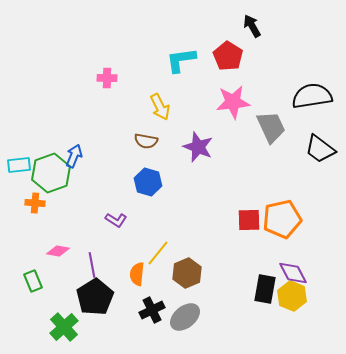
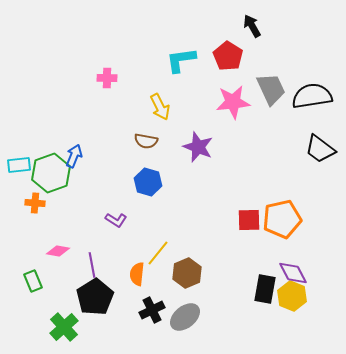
gray trapezoid: moved 38 px up
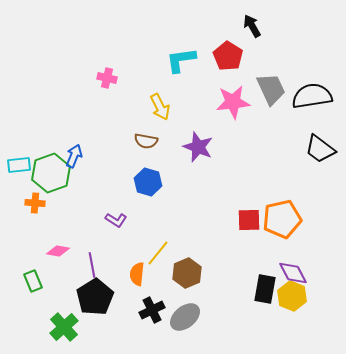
pink cross: rotated 12 degrees clockwise
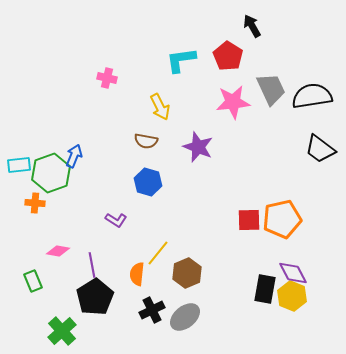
green cross: moved 2 px left, 4 px down
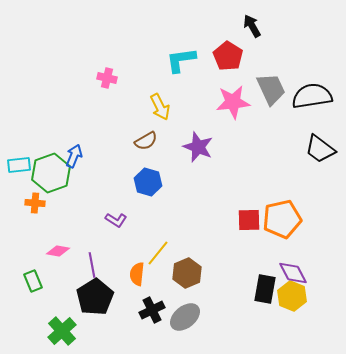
brown semicircle: rotated 40 degrees counterclockwise
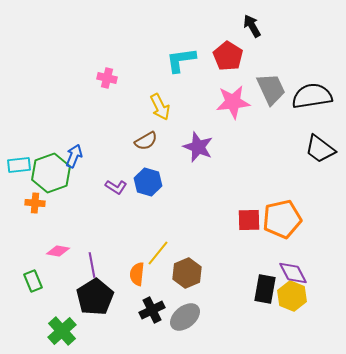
purple L-shape: moved 33 px up
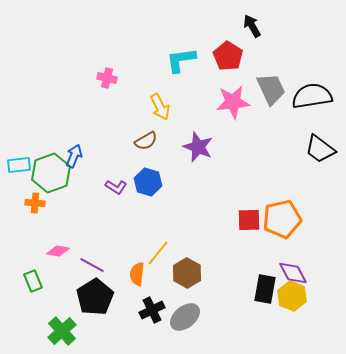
purple line: rotated 50 degrees counterclockwise
brown hexagon: rotated 8 degrees counterclockwise
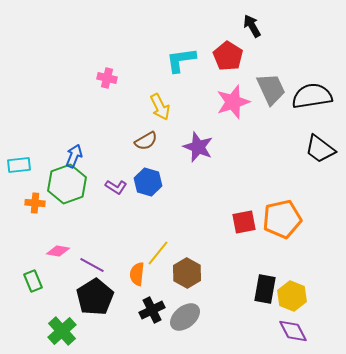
pink star: rotated 12 degrees counterclockwise
green hexagon: moved 16 px right, 11 px down
red square: moved 5 px left, 2 px down; rotated 10 degrees counterclockwise
purple diamond: moved 58 px down
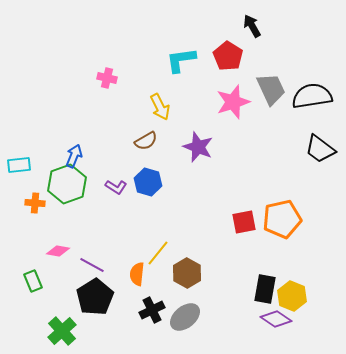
purple diamond: moved 17 px left, 12 px up; rotated 28 degrees counterclockwise
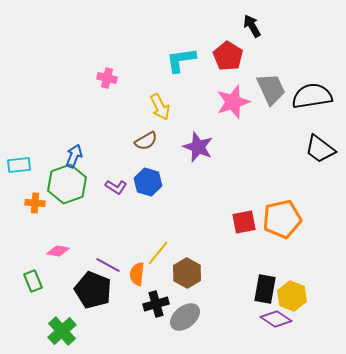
purple line: moved 16 px right
black pentagon: moved 2 px left, 7 px up; rotated 18 degrees counterclockwise
black cross: moved 4 px right, 6 px up; rotated 10 degrees clockwise
